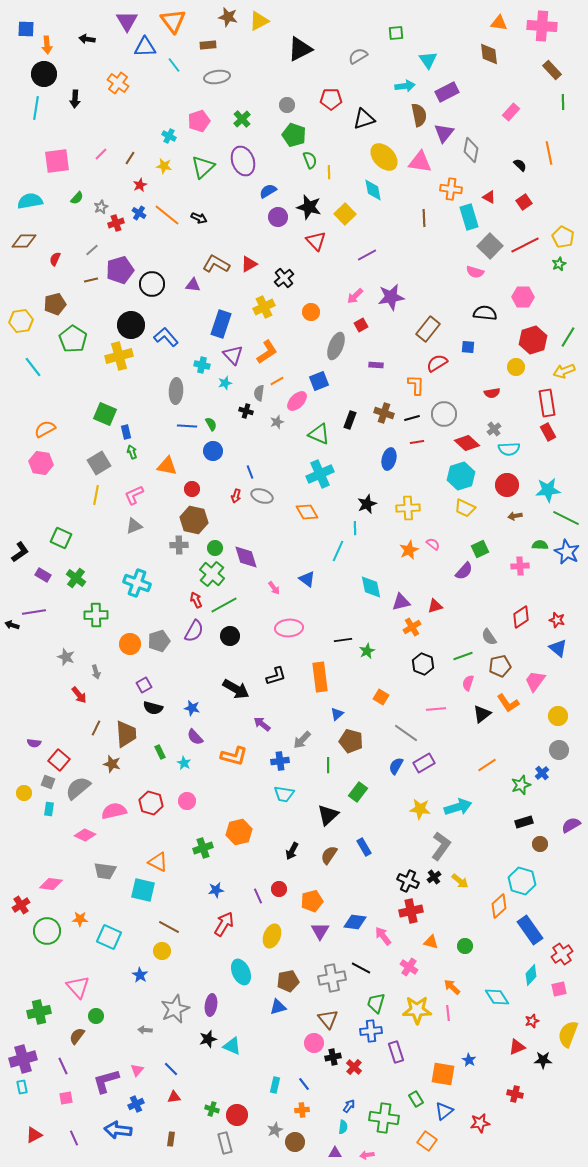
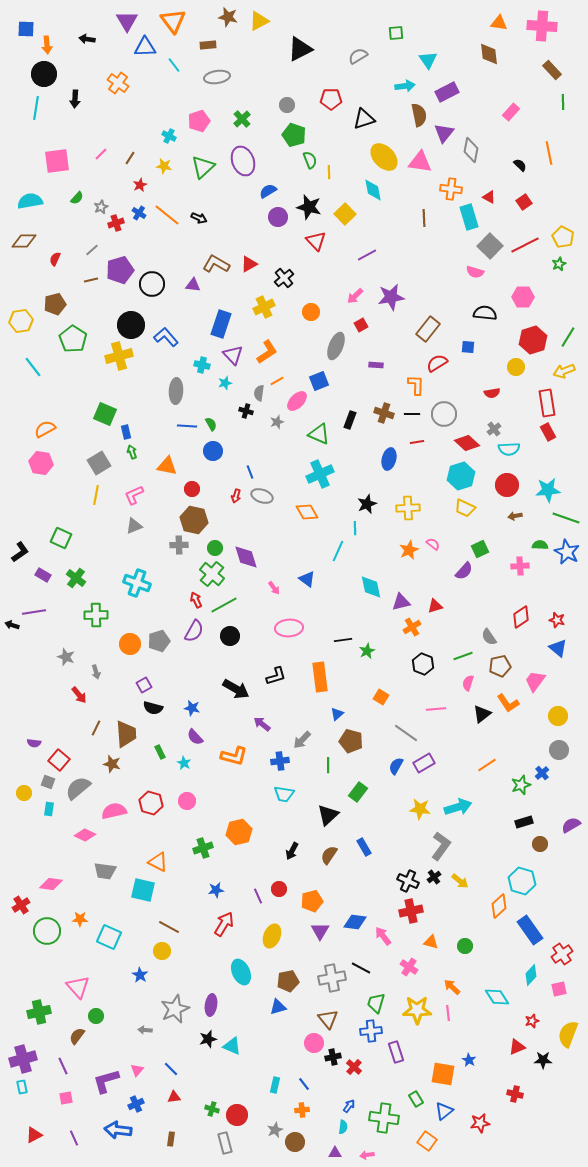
black line at (412, 418): moved 4 px up; rotated 14 degrees clockwise
green line at (566, 518): rotated 8 degrees counterclockwise
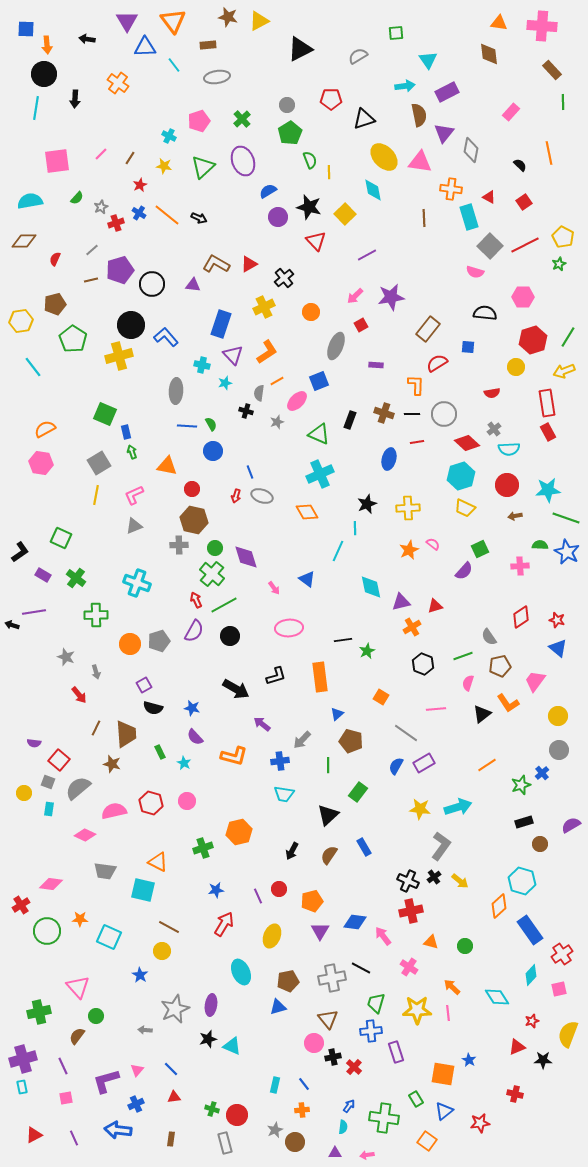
green pentagon at (294, 135): moved 4 px left, 2 px up; rotated 20 degrees clockwise
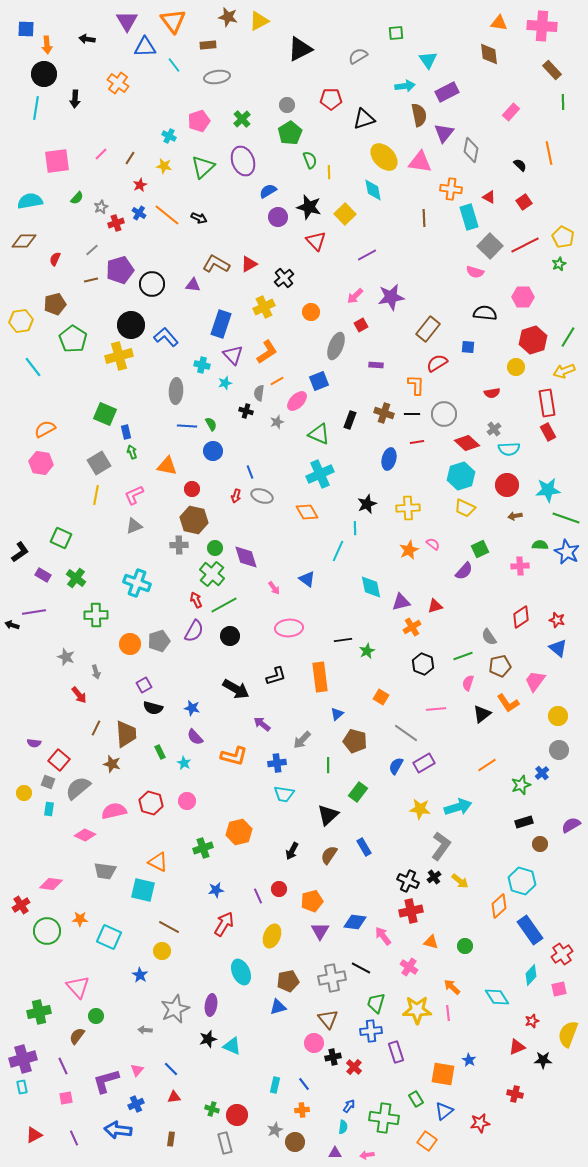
brown pentagon at (351, 741): moved 4 px right
blue cross at (280, 761): moved 3 px left, 2 px down
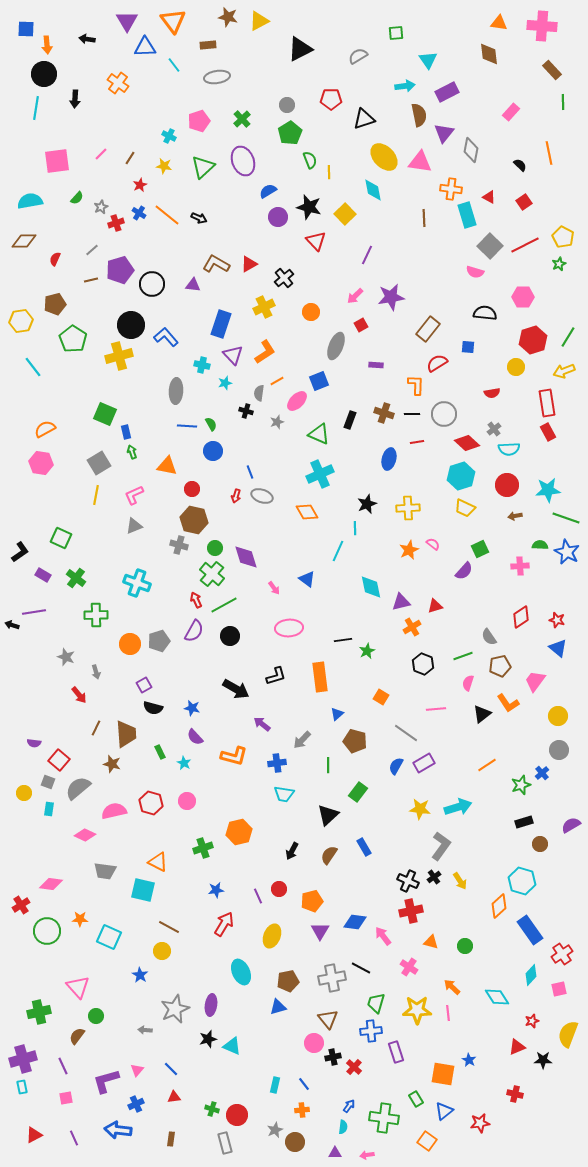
cyan rectangle at (469, 217): moved 2 px left, 2 px up
purple line at (367, 255): rotated 36 degrees counterclockwise
orange L-shape at (267, 352): moved 2 px left
gray cross at (179, 545): rotated 18 degrees clockwise
yellow arrow at (460, 881): rotated 18 degrees clockwise
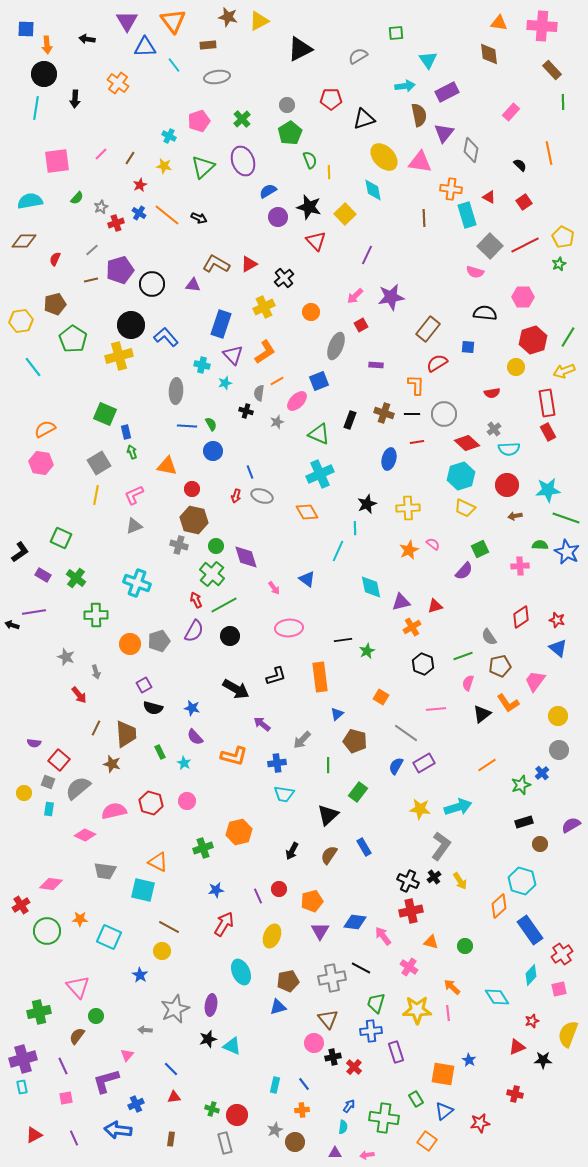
green circle at (215, 548): moved 1 px right, 2 px up
pink triangle at (137, 1070): moved 10 px left, 15 px up
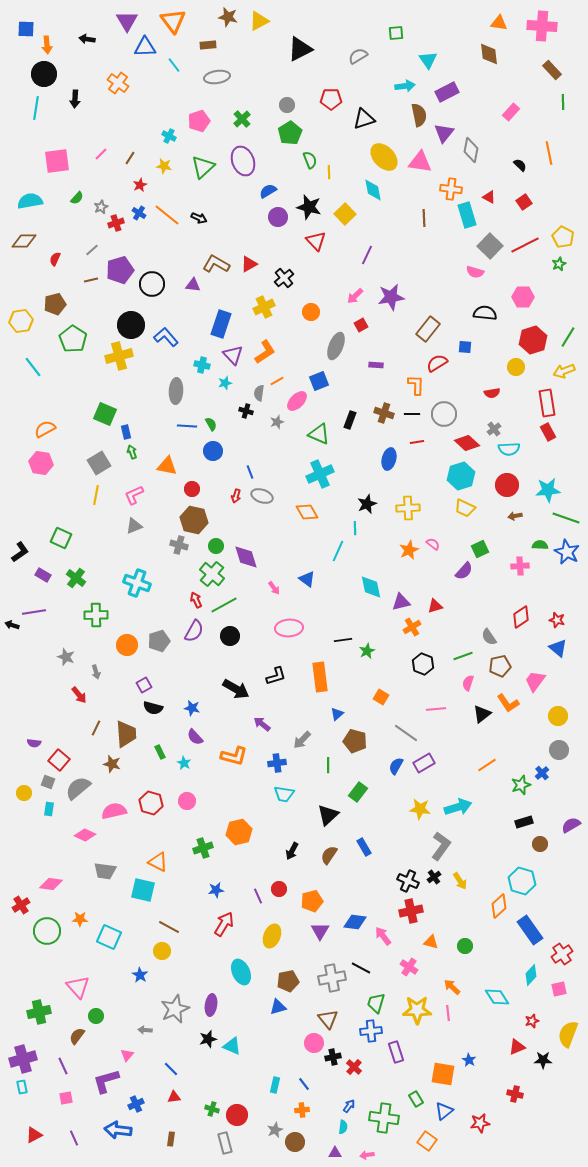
blue square at (468, 347): moved 3 px left
orange circle at (130, 644): moved 3 px left, 1 px down
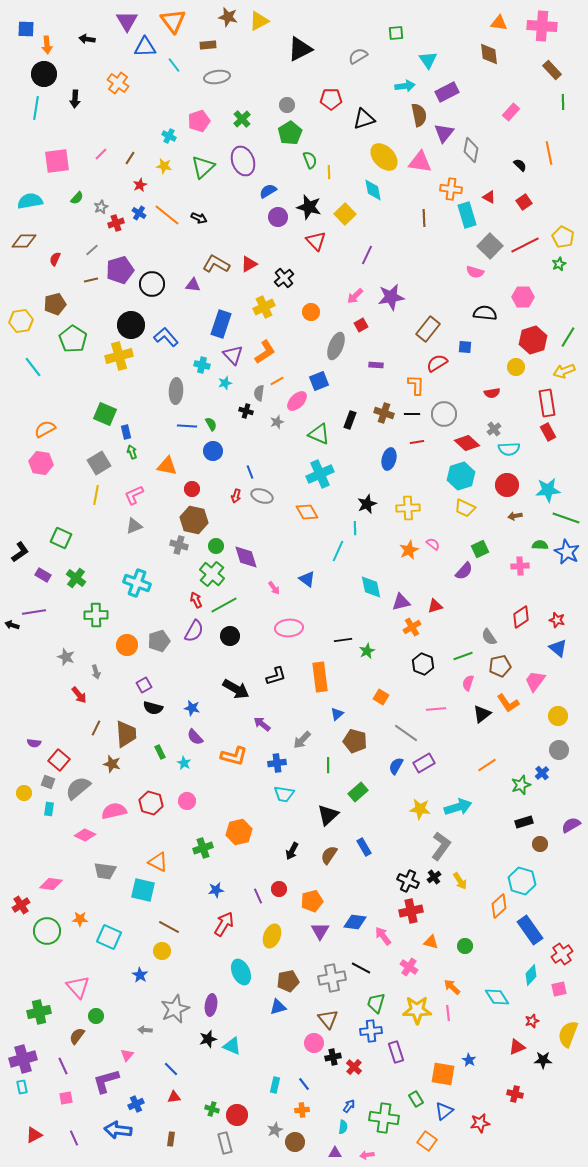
green rectangle at (358, 792): rotated 12 degrees clockwise
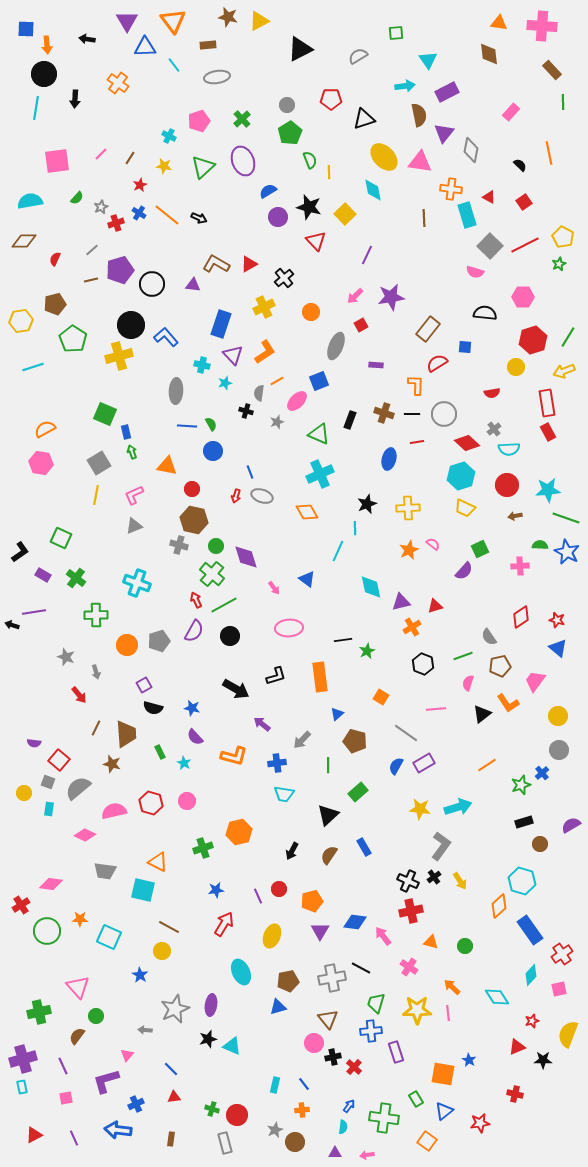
cyan line at (33, 367): rotated 70 degrees counterclockwise
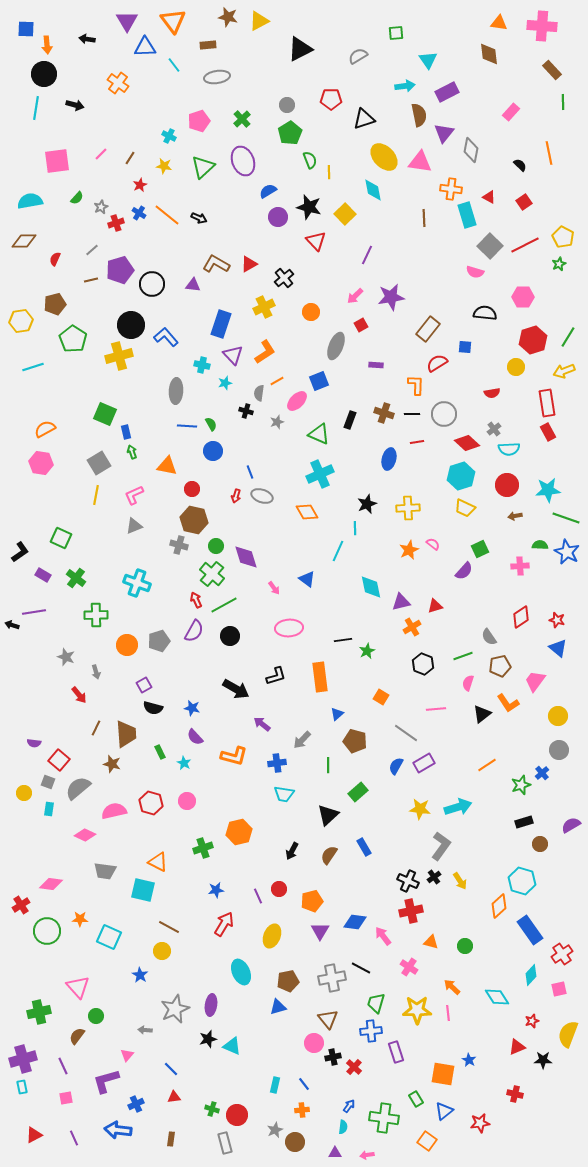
black arrow at (75, 99): moved 6 px down; rotated 78 degrees counterclockwise
